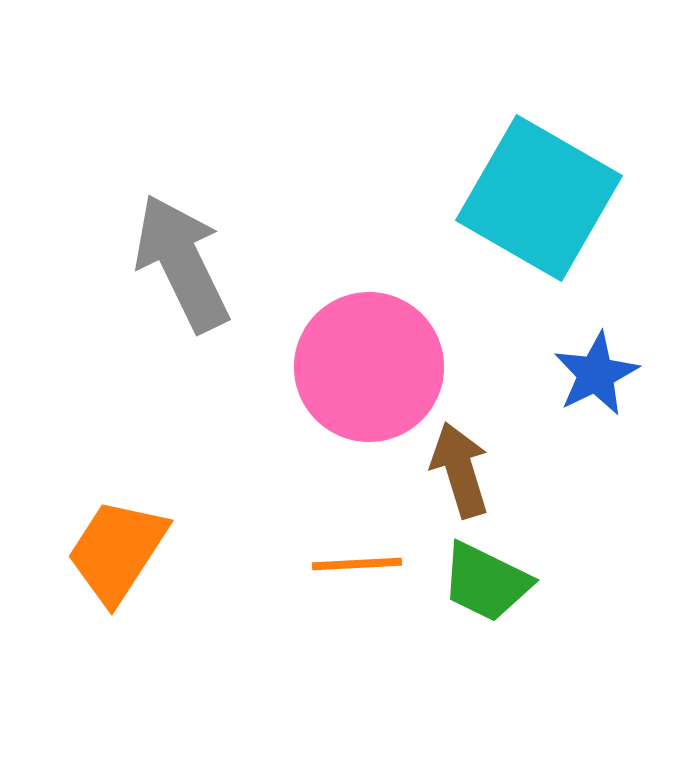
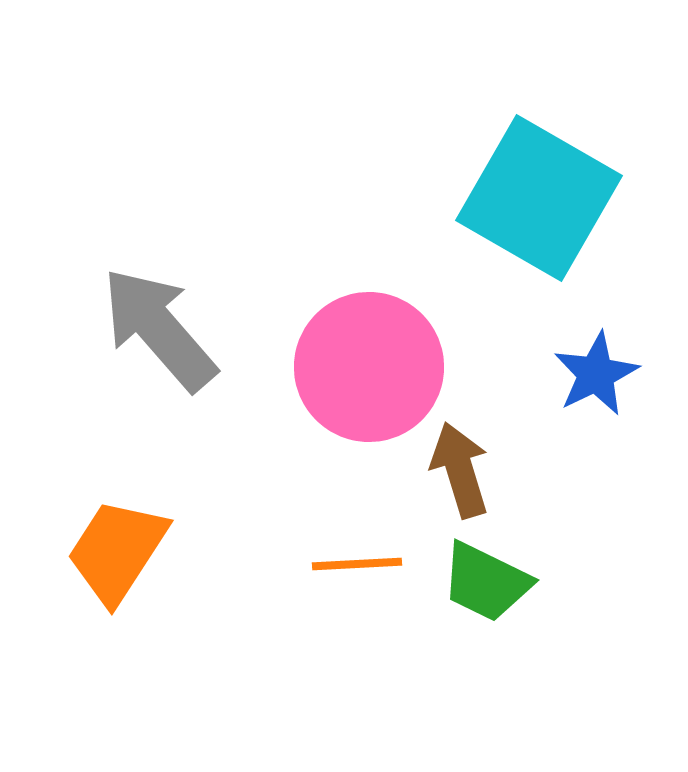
gray arrow: moved 23 px left, 66 px down; rotated 15 degrees counterclockwise
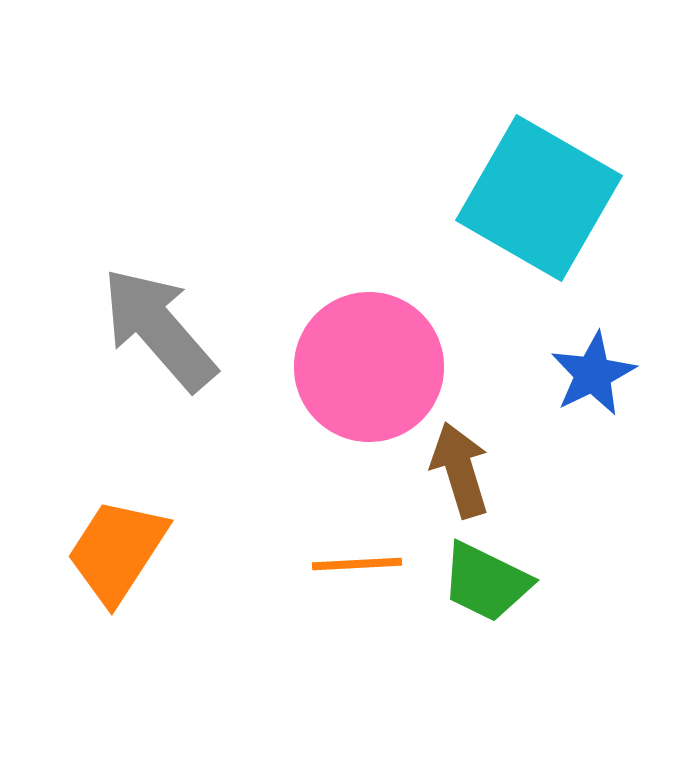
blue star: moved 3 px left
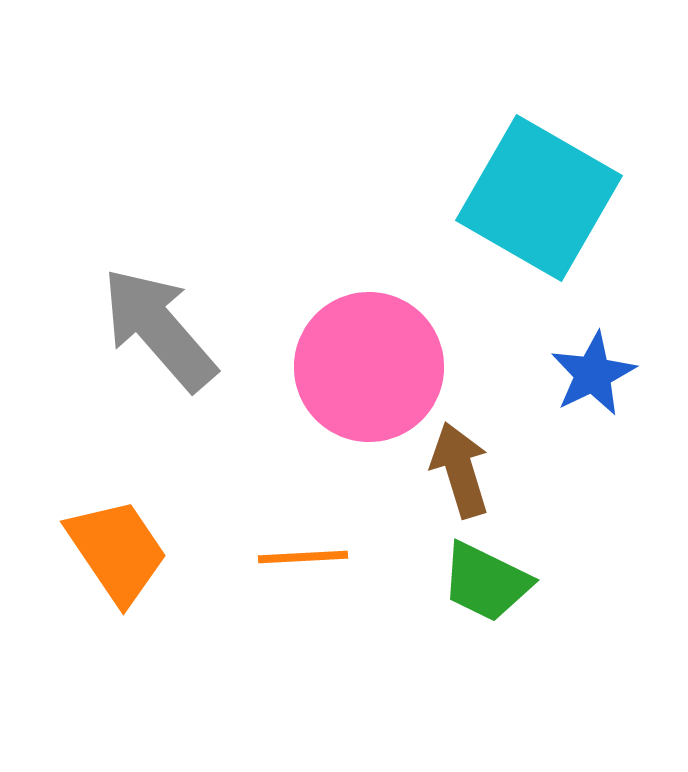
orange trapezoid: rotated 113 degrees clockwise
orange line: moved 54 px left, 7 px up
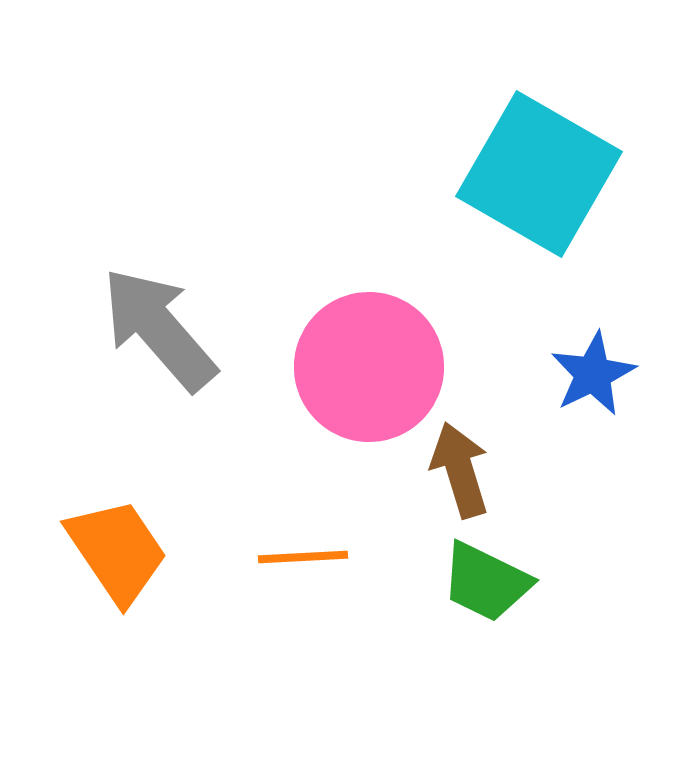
cyan square: moved 24 px up
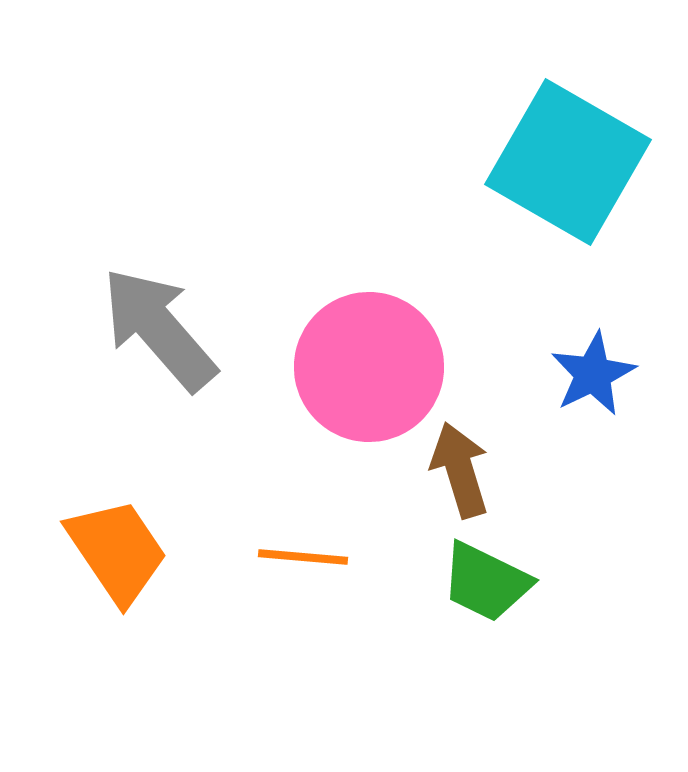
cyan square: moved 29 px right, 12 px up
orange line: rotated 8 degrees clockwise
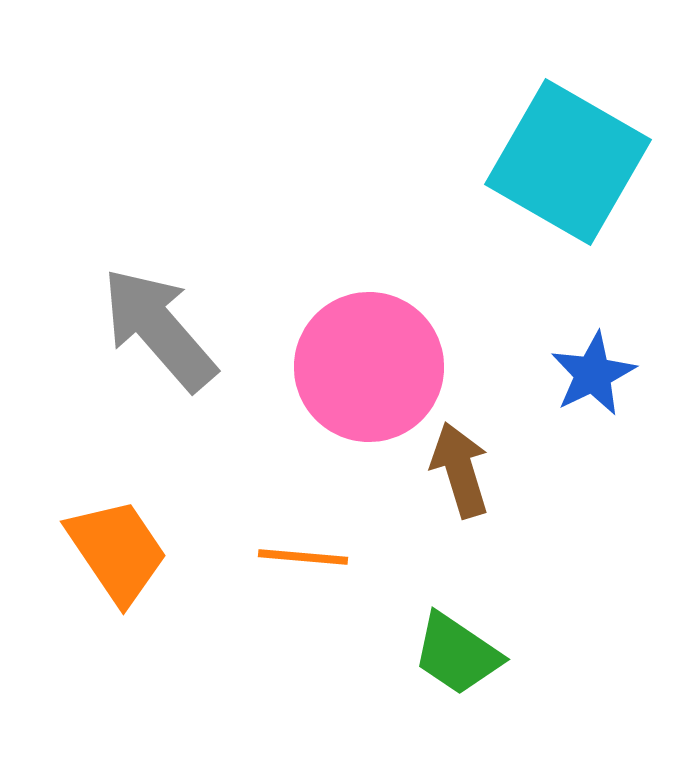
green trapezoid: moved 29 px left, 72 px down; rotated 8 degrees clockwise
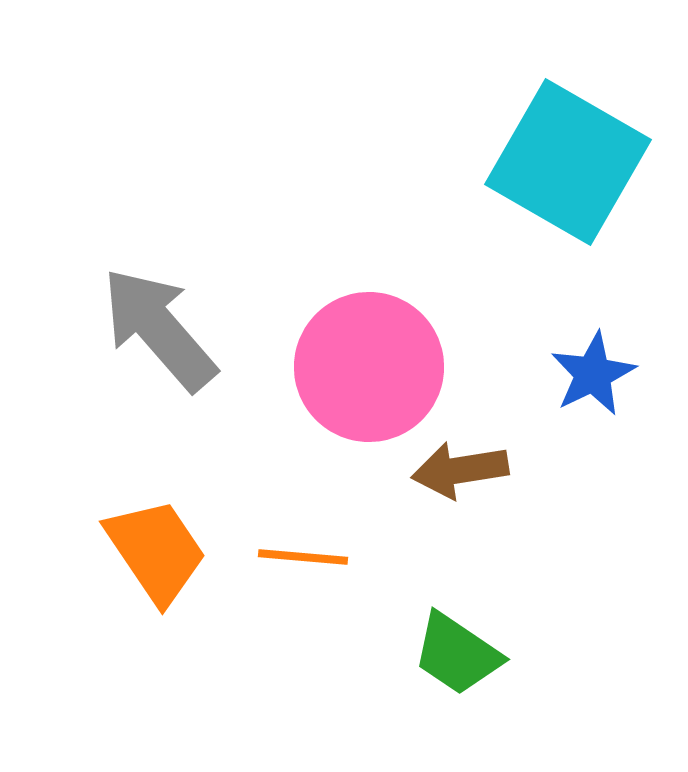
brown arrow: rotated 82 degrees counterclockwise
orange trapezoid: moved 39 px right
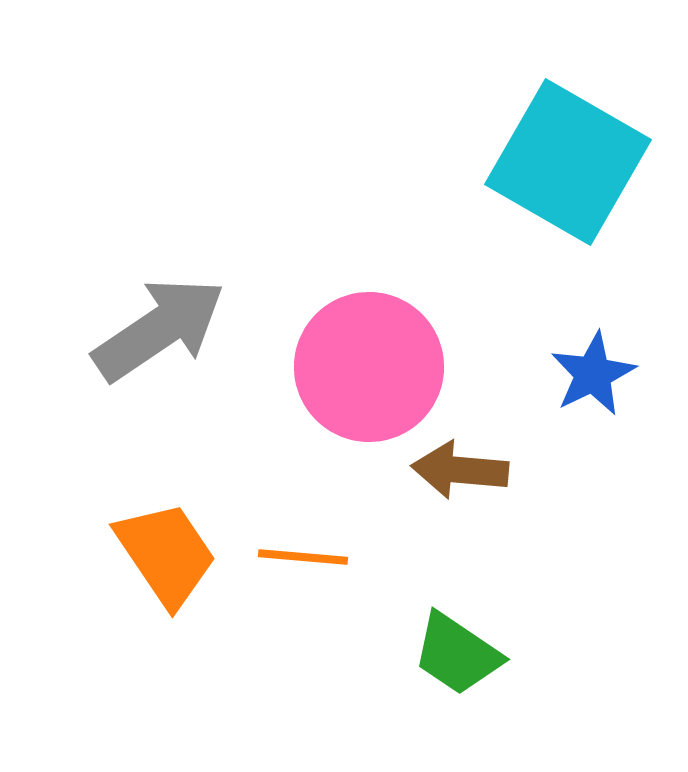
gray arrow: rotated 97 degrees clockwise
brown arrow: rotated 14 degrees clockwise
orange trapezoid: moved 10 px right, 3 px down
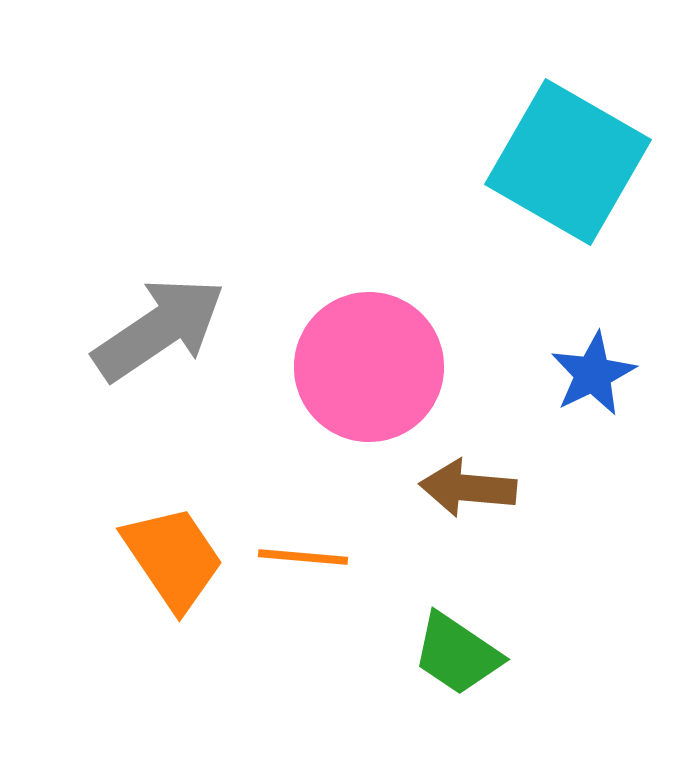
brown arrow: moved 8 px right, 18 px down
orange trapezoid: moved 7 px right, 4 px down
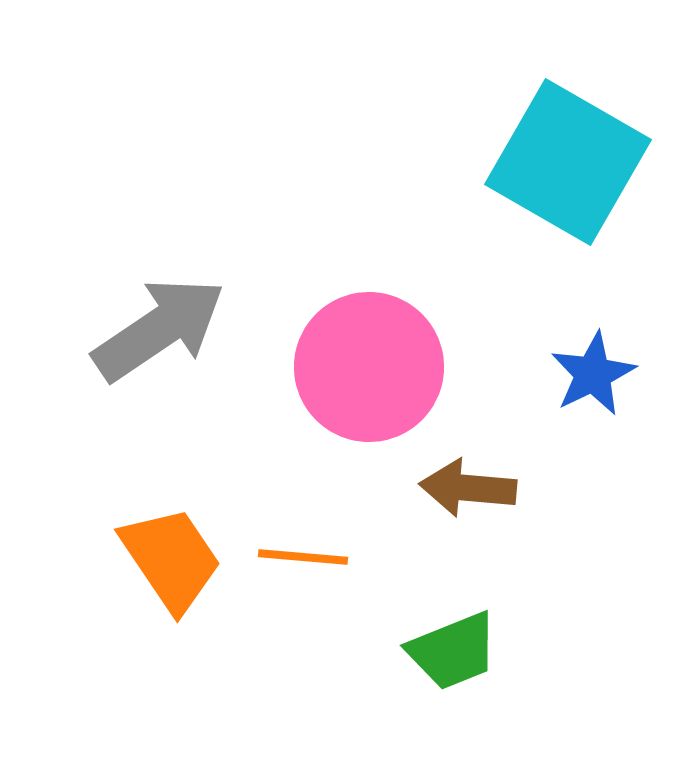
orange trapezoid: moved 2 px left, 1 px down
green trapezoid: moved 4 px left, 3 px up; rotated 56 degrees counterclockwise
